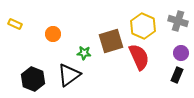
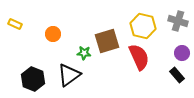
yellow hexagon: rotated 10 degrees counterclockwise
brown square: moved 4 px left
purple circle: moved 1 px right
black rectangle: rotated 63 degrees counterclockwise
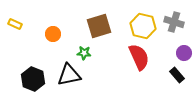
gray cross: moved 4 px left, 1 px down
brown square: moved 8 px left, 15 px up
purple circle: moved 2 px right
black triangle: rotated 25 degrees clockwise
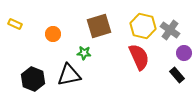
gray cross: moved 4 px left, 8 px down; rotated 18 degrees clockwise
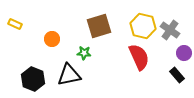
orange circle: moved 1 px left, 5 px down
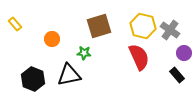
yellow rectangle: rotated 24 degrees clockwise
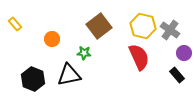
brown square: rotated 20 degrees counterclockwise
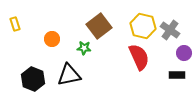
yellow rectangle: rotated 24 degrees clockwise
green star: moved 5 px up
black rectangle: rotated 49 degrees counterclockwise
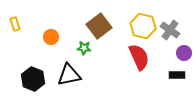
orange circle: moved 1 px left, 2 px up
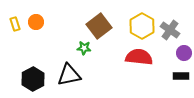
yellow hexagon: moved 1 px left; rotated 15 degrees clockwise
orange circle: moved 15 px left, 15 px up
red semicircle: rotated 60 degrees counterclockwise
black rectangle: moved 4 px right, 1 px down
black hexagon: rotated 10 degrees clockwise
